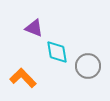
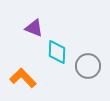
cyan diamond: rotated 10 degrees clockwise
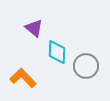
purple triangle: rotated 18 degrees clockwise
gray circle: moved 2 px left
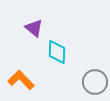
gray circle: moved 9 px right, 16 px down
orange L-shape: moved 2 px left, 2 px down
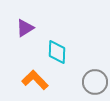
purple triangle: moved 9 px left; rotated 48 degrees clockwise
orange L-shape: moved 14 px right
